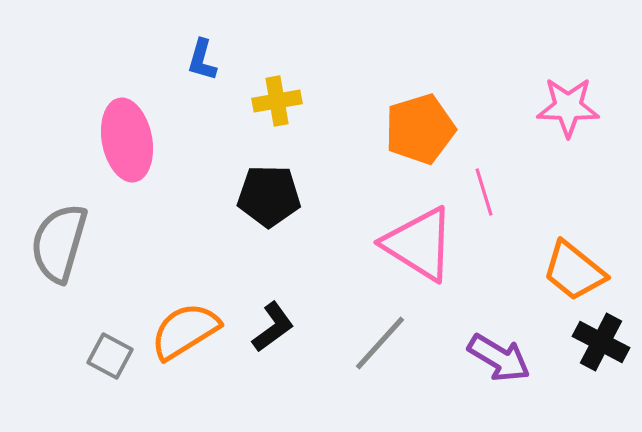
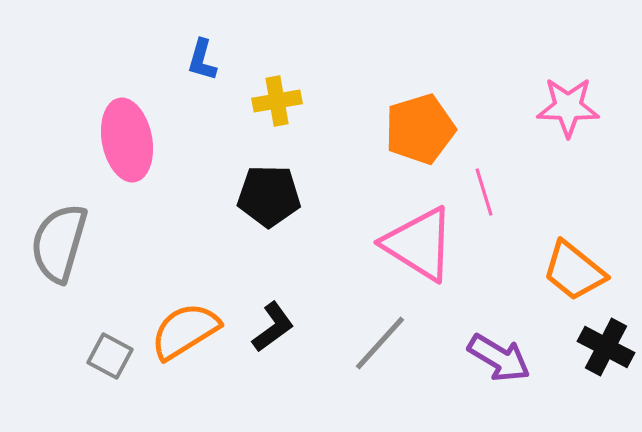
black cross: moved 5 px right, 5 px down
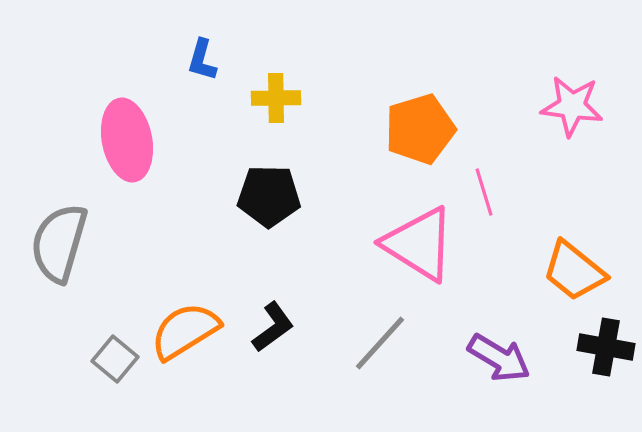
yellow cross: moved 1 px left, 3 px up; rotated 9 degrees clockwise
pink star: moved 4 px right, 1 px up; rotated 6 degrees clockwise
black cross: rotated 18 degrees counterclockwise
gray square: moved 5 px right, 3 px down; rotated 12 degrees clockwise
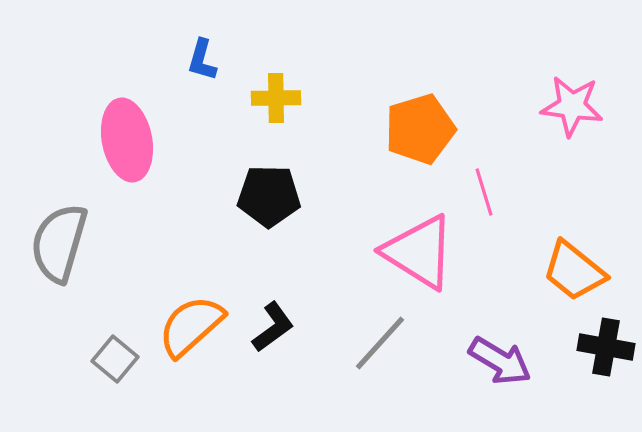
pink triangle: moved 8 px down
orange semicircle: moved 6 px right, 5 px up; rotated 10 degrees counterclockwise
purple arrow: moved 1 px right, 3 px down
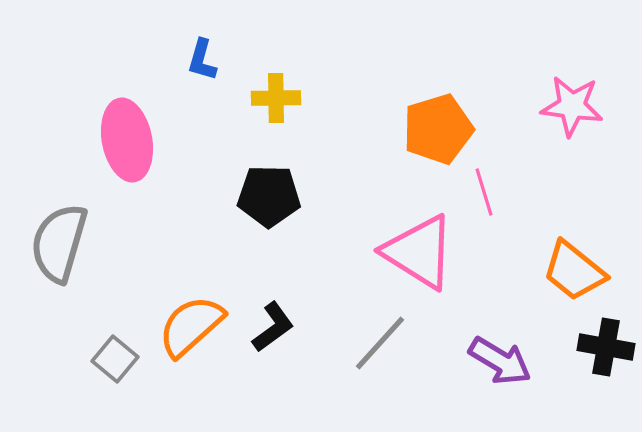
orange pentagon: moved 18 px right
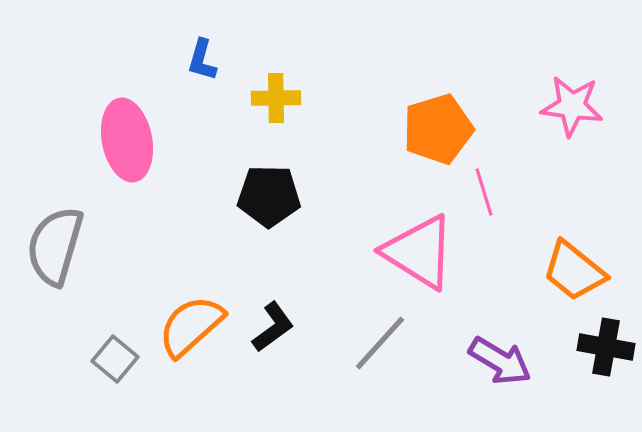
gray semicircle: moved 4 px left, 3 px down
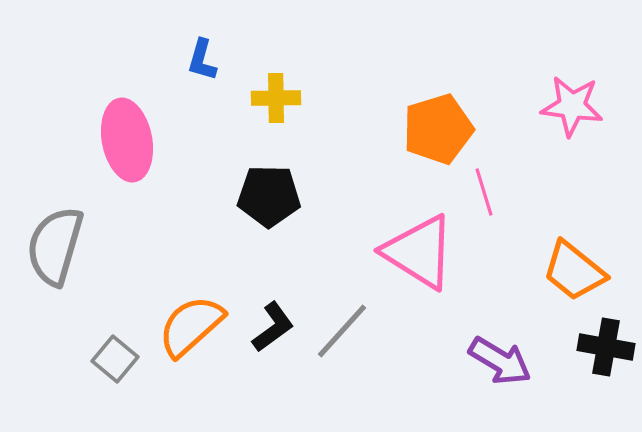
gray line: moved 38 px left, 12 px up
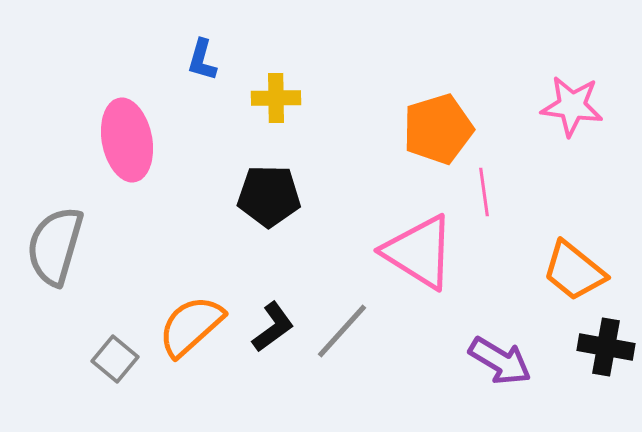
pink line: rotated 9 degrees clockwise
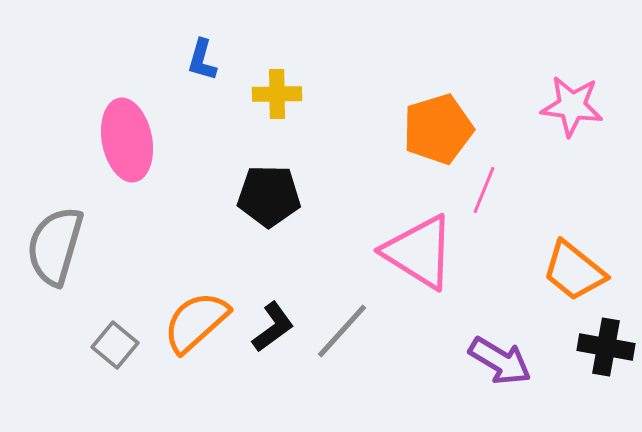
yellow cross: moved 1 px right, 4 px up
pink line: moved 2 px up; rotated 30 degrees clockwise
orange semicircle: moved 5 px right, 4 px up
gray square: moved 14 px up
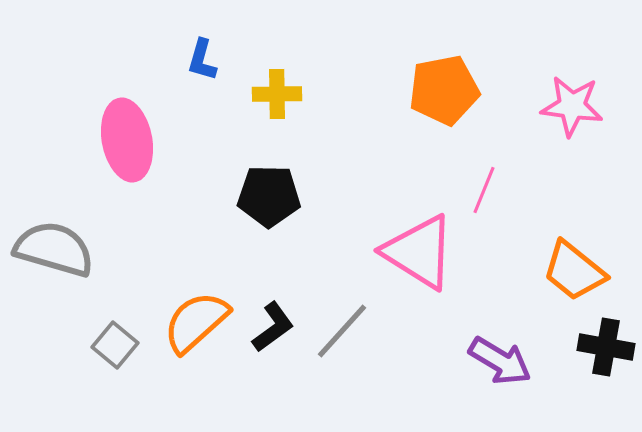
orange pentagon: moved 6 px right, 39 px up; rotated 6 degrees clockwise
gray semicircle: moved 1 px left, 3 px down; rotated 90 degrees clockwise
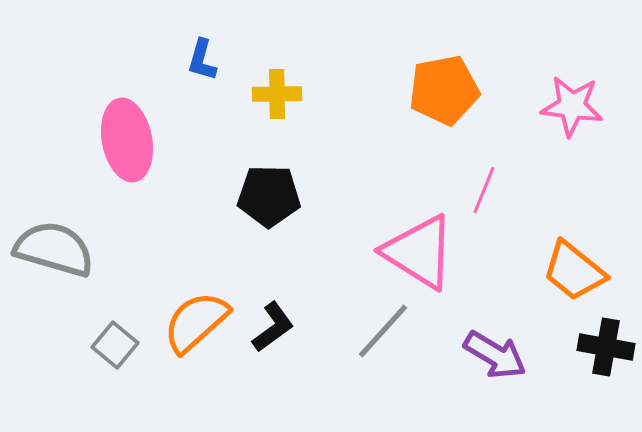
gray line: moved 41 px right
purple arrow: moved 5 px left, 6 px up
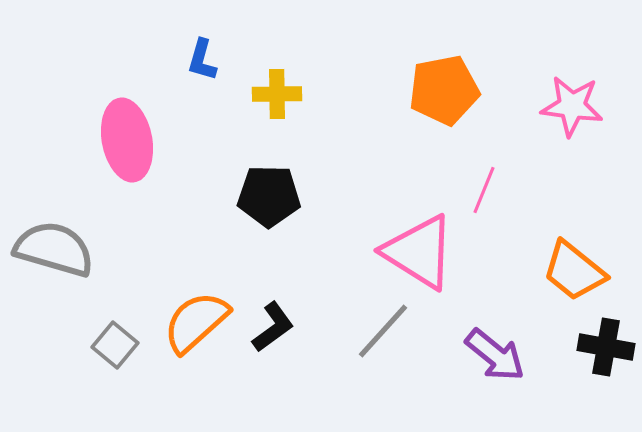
purple arrow: rotated 8 degrees clockwise
